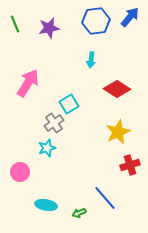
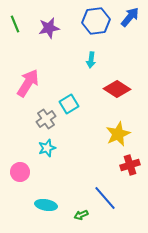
gray cross: moved 8 px left, 4 px up
yellow star: moved 2 px down
green arrow: moved 2 px right, 2 px down
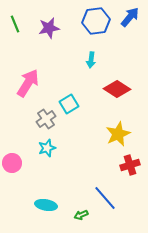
pink circle: moved 8 px left, 9 px up
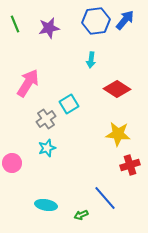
blue arrow: moved 5 px left, 3 px down
yellow star: rotated 30 degrees clockwise
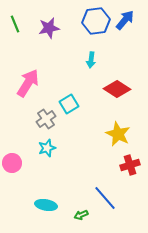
yellow star: rotated 20 degrees clockwise
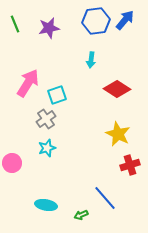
cyan square: moved 12 px left, 9 px up; rotated 12 degrees clockwise
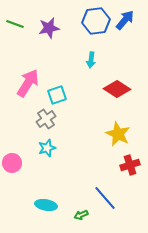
green line: rotated 48 degrees counterclockwise
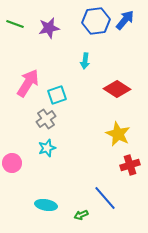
cyan arrow: moved 6 px left, 1 px down
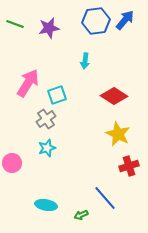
red diamond: moved 3 px left, 7 px down
red cross: moved 1 px left, 1 px down
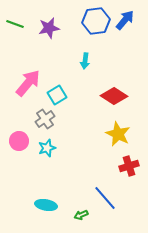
pink arrow: rotated 8 degrees clockwise
cyan square: rotated 12 degrees counterclockwise
gray cross: moved 1 px left
pink circle: moved 7 px right, 22 px up
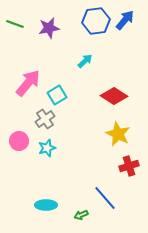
cyan arrow: rotated 140 degrees counterclockwise
cyan ellipse: rotated 10 degrees counterclockwise
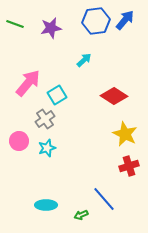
purple star: moved 2 px right
cyan arrow: moved 1 px left, 1 px up
yellow star: moved 7 px right
blue line: moved 1 px left, 1 px down
